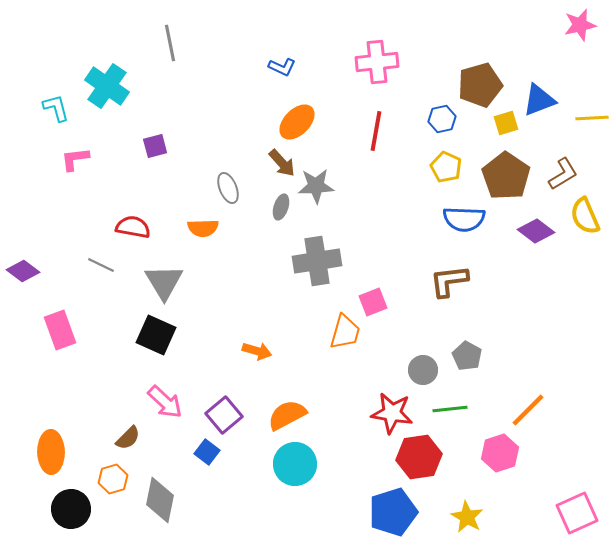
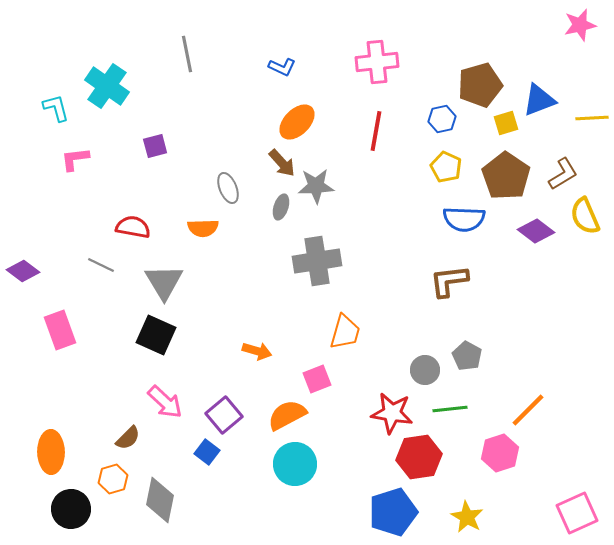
gray line at (170, 43): moved 17 px right, 11 px down
pink square at (373, 302): moved 56 px left, 77 px down
gray circle at (423, 370): moved 2 px right
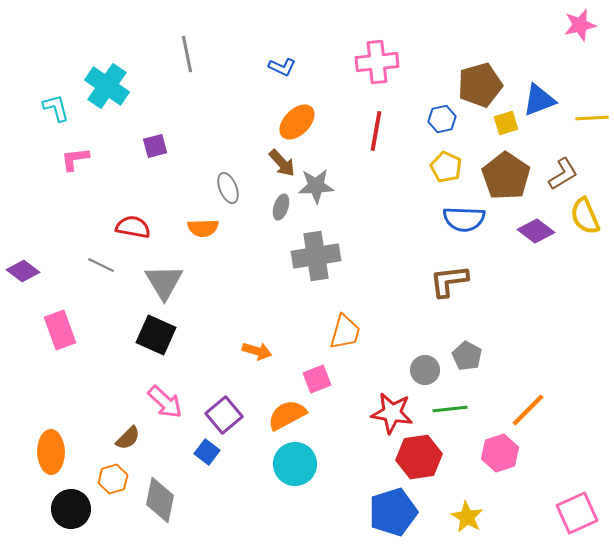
gray cross at (317, 261): moved 1 px left, 5 px up
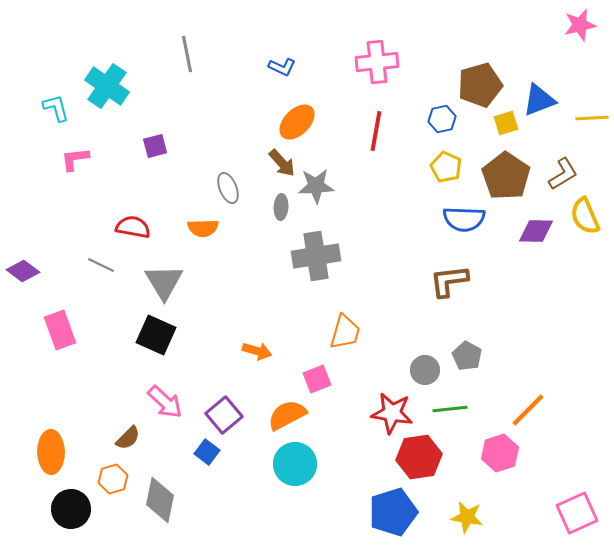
gray ellipse at (281, 207): rotated 15 degrees counterclockwise
purple diamond at (536, 231): rotated 36 degrees counterclockwise
yellow star at (467, 517): rotated 20 degrees counterclockwise
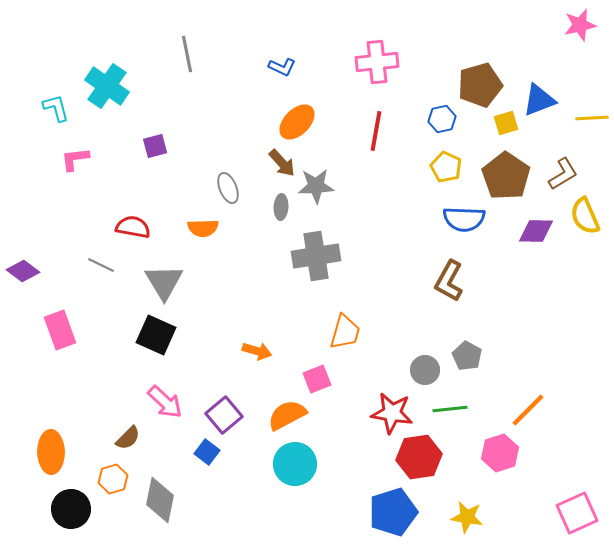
brown L-shape at (449, 281): rotated 54 degrees counterclockwise
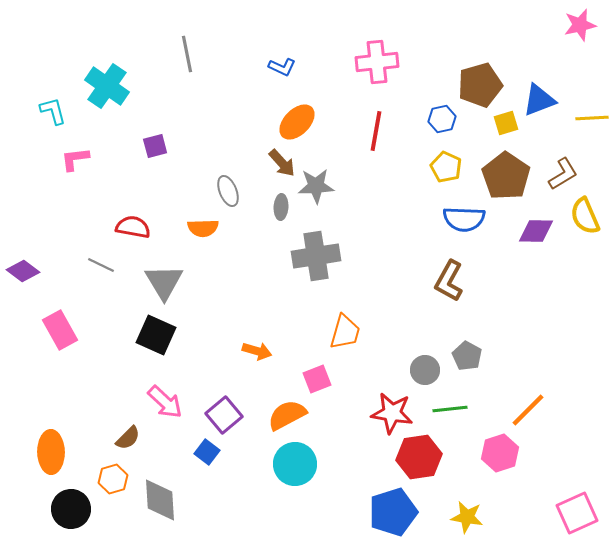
cyan L-shape at (56, 108): moved 3 px left, 3 px down
gray ellipse at (228, 188): moved 3 px down
pink rectangle at (60, 330): rotated 9 degrees counterclockwise
gray diamond at (160, 500): rotated 15 degrees counterclockwise
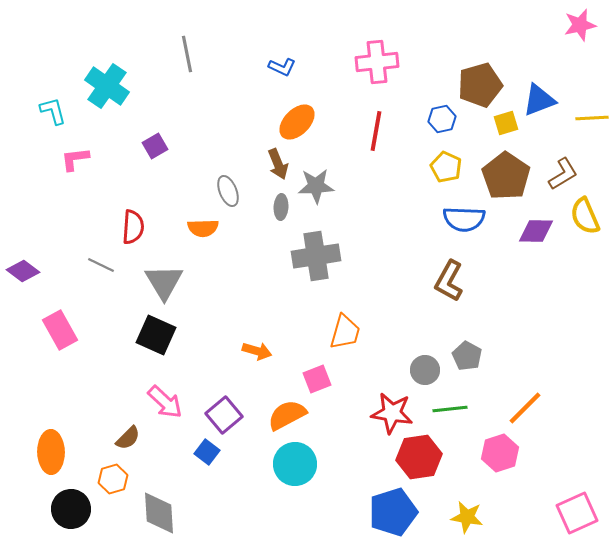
purple square at (155, 146): rotated 15 degrees counterclockwise
brown arrow at (282, 163): moved 4 px left, 1 px down; rotated 20 degrees clockwise
red semicircle at (133, 227): rotated 84 degrees clockwise
orange line at (528, 410): moved 3 px left, 2 px up
gray diamond at (160, 500): moved 1 px left, 13 px down
